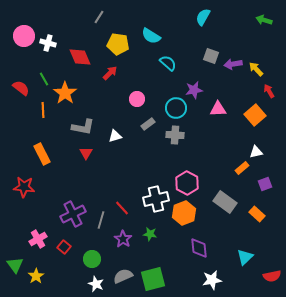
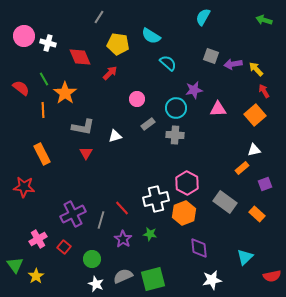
red arrow at (269, 91): moved 5 px left
white triangle at (256, 152): moved 2 px left, 2 px up
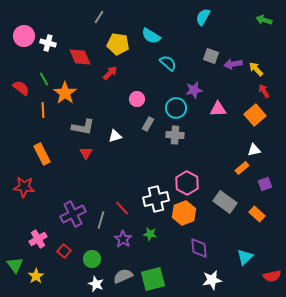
gray rectangle at (148, 124): rotated 24 degrees counterclockwise
red square at (64, 247): moved 4 px down
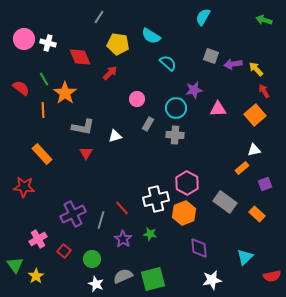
pink circle at (24, 36): moved 3 px down
orange rectangle at (42, 154): rotated 15 degrees counterclockwise
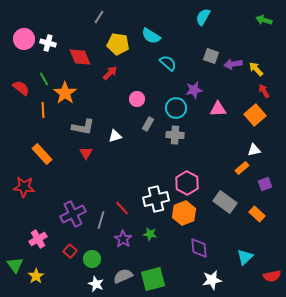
red square at (64, 251): moved 6 px right
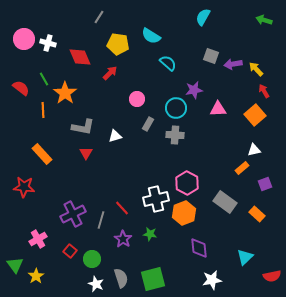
gray semicircle at (123, 276): moved 2 px left, 2 px down; rotated 96 degrees clockwise
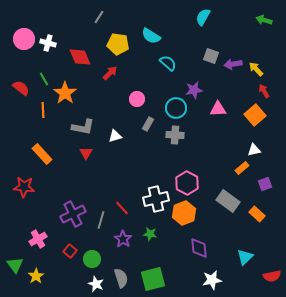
gray rectangle at (225, 202): moved 3 px right, 1 px up
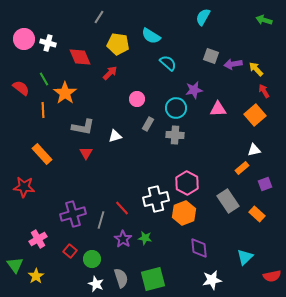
gray rectangle at (228, 201): rotated 20 degrees clockwise
purple cross at (73, 214): rotated 10 degrees clockwise
green star at (150, 234): moved 5 px left, 4 px down
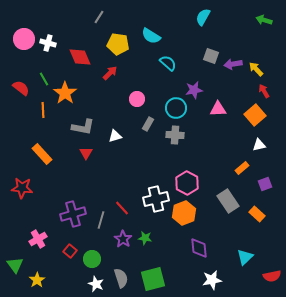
white triangle at (254, 150): moved 5 px right, 5 px up
red star at (24, 187): moved 2 px left, 1 px down
yellow star at (36, 276): moved 1 px right, 4 px down
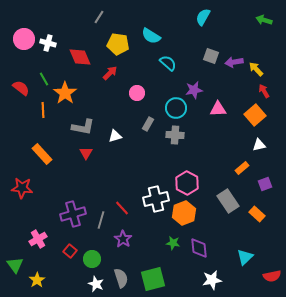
purple arrow at (233, 64): moved 1 px right, 2 px up
pink circle at (137, 99): moved 6 px up
green star at (145, 238): moved 28 px right, 5 px down
